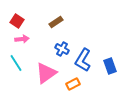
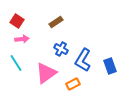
blue cross: moved 1 px left
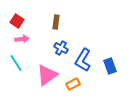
brown rectangle: rotated 48 degrees counterclockwise
blue cross: moved 1 px up
pink triangle: moved 1 px right, 2 px down
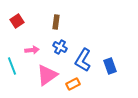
red square: rotated 24 degrees clockwise
pink arrow: moved 10 px right, 11 px down
blue cross: moved 1 px left, 1 px up
cyan line: moved 4 px left, 3 px down; rotated 12 degrees clockwise
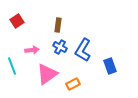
brown rectangle: moved 2 px right, 3 px down
blue L-shape: moved 10 px up
pink triangle: moved 1 px up
